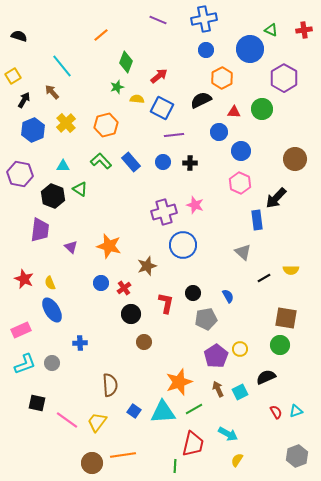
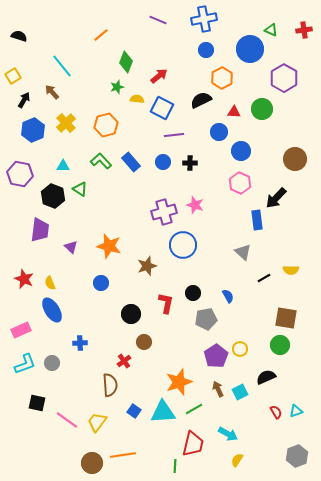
red cross at (124, 288): moved 73 px down
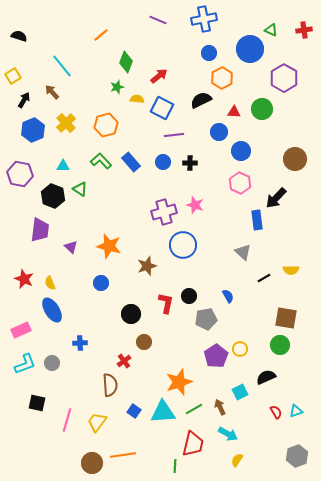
blue circle at (206, 50): moved 3 px right, 3 px down
black circle at (193, 293): moved 4 px left, 3 px down
brown arrow at (218, 389): moved 2 px right, 18 px down
pink line at (67, 420): rotated 70 degrees clockwise
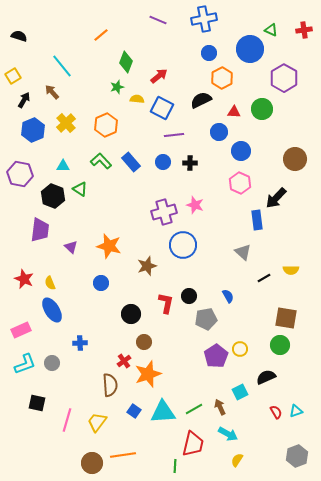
orange hexagon at (106, 125): rotated 10 degrees counterclockwise
orange star at (179, 382): moved 31 px left, 8 px up
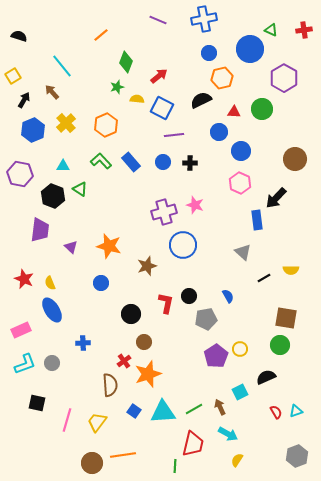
orange hexagon at (222, 78): rotated 15 degrees clockwise
blue cross at (80, 343): moved 3 px right
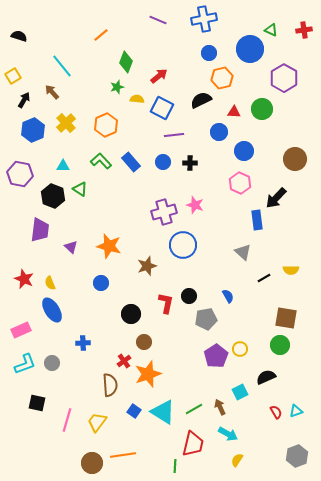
blue circle at (241, 151): moved 3 px right
cyan triangle at (163, 412): rotated 36 degrees clockwise
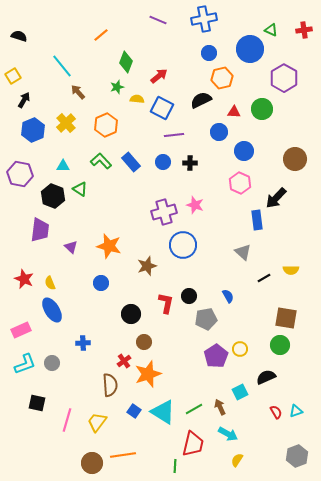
brown arrow at (52, 92): moved 26 px right
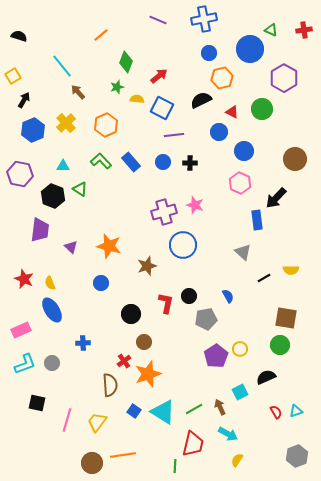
red triangle at (234, 112): moved 2 px left; rotated 24 degrees clockwise
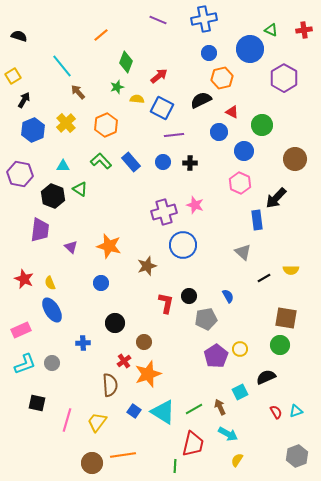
green circle at (262, 109): moved 16 px down
black circle at (131, 314): moved 16 px left, 9 px down
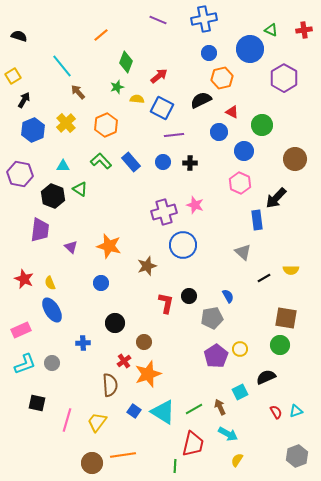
gray pentagon at (206, 319): moved 6 px right, 1 px up
